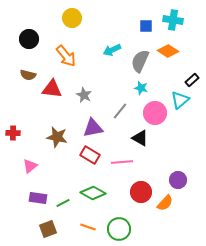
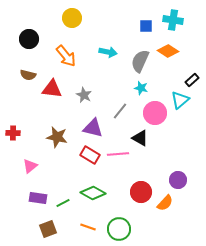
cyan arrow: moved 4 px left, 2 px down; rotated 144 degrees counterclockwise
purple triangle: rotated 25 degrees clockwise
pink line: moved 4 px left, 8 px up
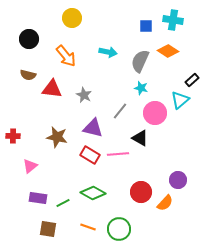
red cross: moved 3 px down
brown square: rotated 30 degrees clockwise
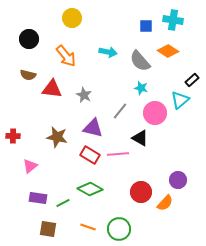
gray semicircle: rotated 65 degrees counterclockwise
green diamond: moved 3 px left, 4 px up
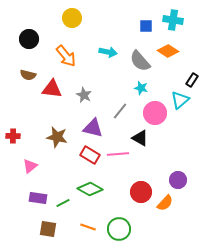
black rectangle: rotated 16 degrees counterclockwise
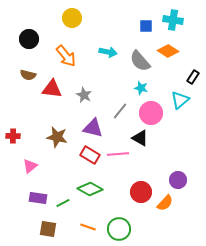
black rectangle: moved 1 px right, 3 px up
pink circle: moved 4 px left
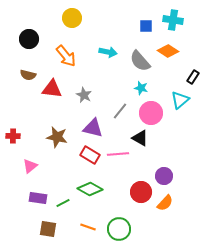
purple circle: moved 14 px left, 4 px up
